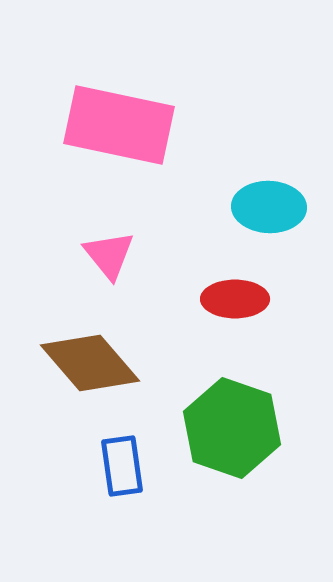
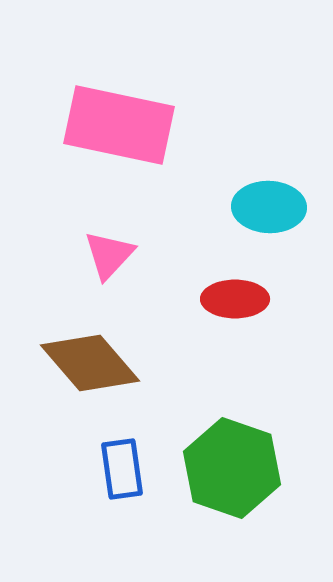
pink triangle: rotated 22 degrees clockwise
green hexagon: moved 40 px down
blue rectangle: moved 3 px down
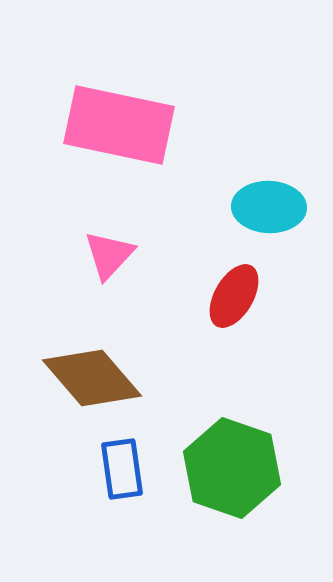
red ellipse: moved 1 px left, 3 px up; rotated 60 degrees counterclockwise
brown diamond: moved 2 px right, 15 px down
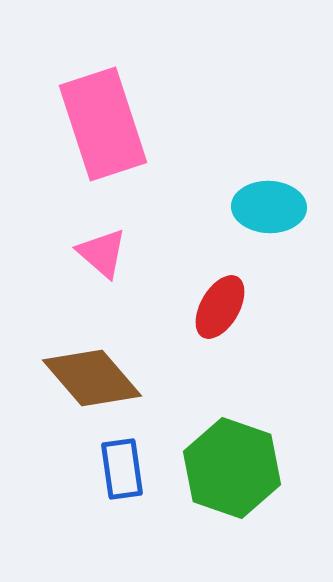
pink rectangle: moved 16 px left, 1 px up; rotated 60 degrees clockwise
pink triangle: moved 7 px left, 2 px up; rotated 32 degrees counterclockwise
red ellipse: moved 14 px left, 11 px down
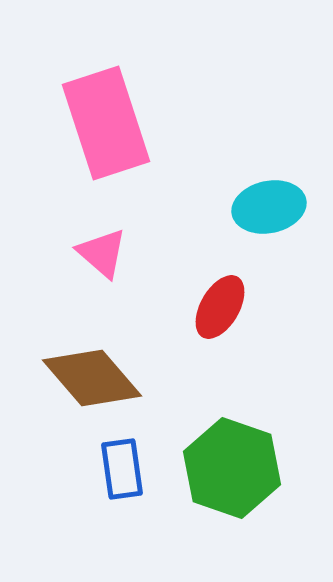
pink rectangle: moved 3 px right, 1 px up
cyan ellipse: rotated 14 degrees counterclockwise
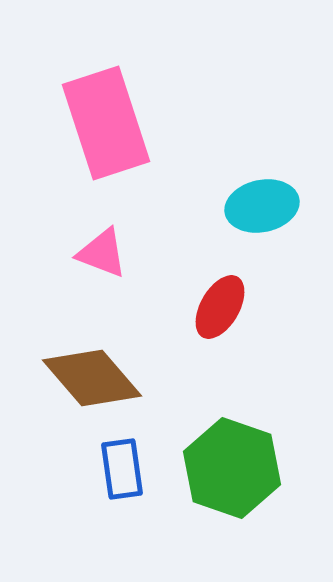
cyan ellipse: moved 7 px left, 1 px up
pink triangle: rotated 20 degrees counterclockwise
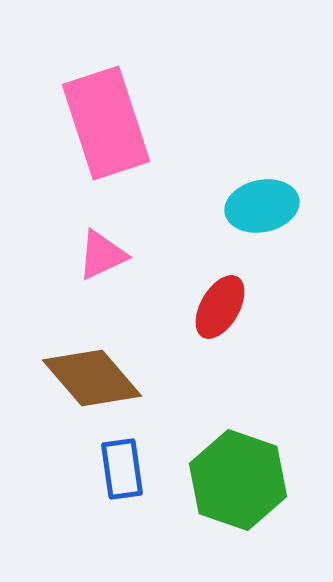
pink triangle: moved 2 px down; rotated 46 degrees counterclockwise
green hexagon: moved 6 px right, 12 px down
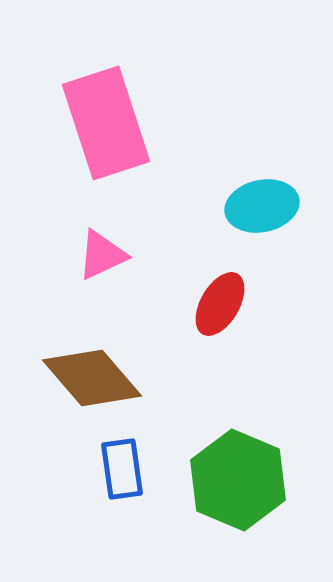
red ellipse: moved 3 px up
green hexagon: rotated 4 degrees clockwise
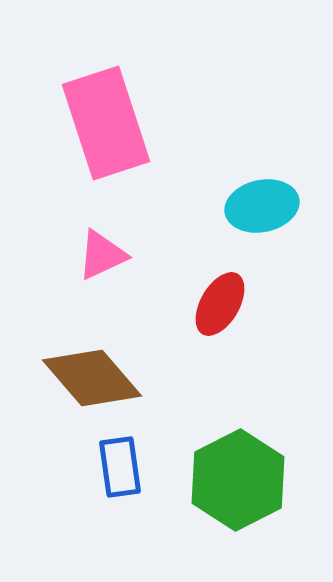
blue rectangle: moved 2 px left, 2 px up
green hexagon: rotated 10 degrees clockwise
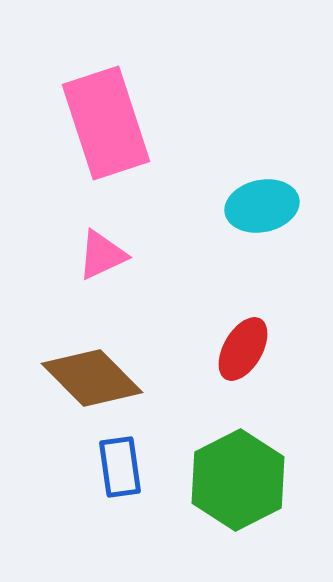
red ellipse: moved 23 px right, 45 px down
brown diamond: rotated 4 degrees counterclockwise
